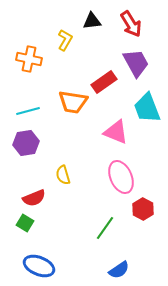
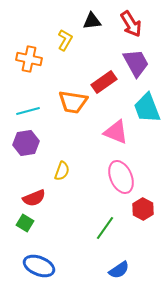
yellow semicircle: moved 1 px left, 4 px up; rotated 144 degrees counterclockwise
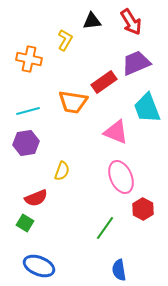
red arrow: moved 2 px up
purple trapezoid: rotated 84 degrees counterclockwise
red semicircle: moved 2 px right
blue semicircle: rotated 115 degrees clockwise
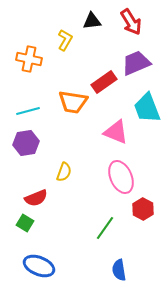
yellow semicircle: moved 2 px right, 1 px down
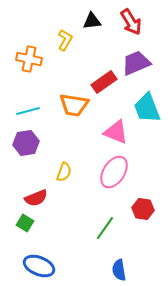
orange trapezoid: moved 1 px right, 3 px down
pink ellipse: moved 7 px left, 5 px up; rotated 56 degrees clockwise
red hexagon: rotated 20 degrees counterclockwise
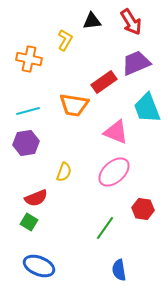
pink ellipse: rotated 16 degrees clockwise
green square: moved 4 px right, 1 px up
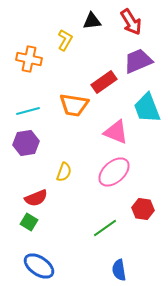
purple trapezoid: moved 2 px right, 2 px up
green line: rotated 20 degrees clockwise
blue ellipse: rotated 12 degrees clockwise
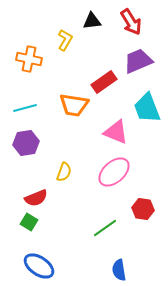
cyan line: moved 3 px left, 3 px up
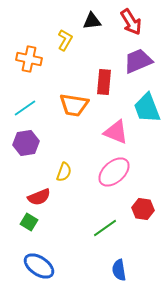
red rectangle: rotated 50 degrees counterclockwise
cyan line: rotated 20 degrees counterclockwise
red semicircle: moved 3 px right, 1 px up
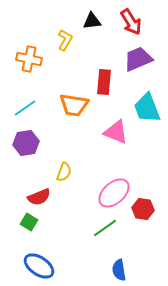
purple trapezoid: moved 2 px up
pink ellipse: moved 21 px down
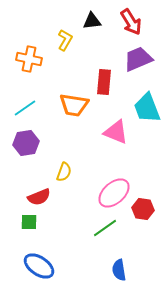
green square: rotated 30 degrees counterclockwise
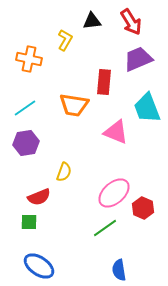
red hexagon: moved 1 px up; rotated 15 degrees clockwise
